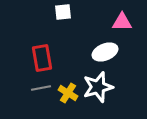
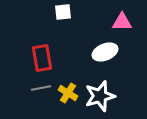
white star: moved 2 px right, 9 px down
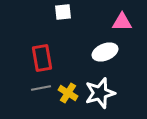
white star: moved 3 px up
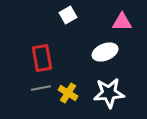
white square: moved 5 px right, 3 px down; rotated 24 degrees counterclockwise
white star: moved 9 px right; rotated 12 degrees clockwise
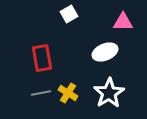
white square: moved 1 px right, 1 px up
pink triangle: moved 1 px right
gray line: moved 5 px down
white star: rotated 28 degrees counterclockwise
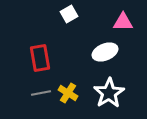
red rectangle: moved 2 px left
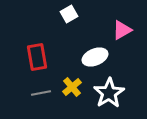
pink triangle: moved 1 px left, 8 px down; rotated 30 degrees counterclockwise
white ellipse: moved 10 px left, 5 px down
red rectangle: moved 3 px left, 1 px up
yellow cross: moved 4 px right, 6 px up; rotated 18 degrees clockwise
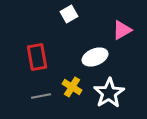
yellow cross: rotated 18 degrees counterclockwise
gray line: moved 3 px down
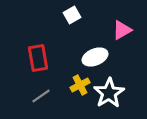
white square: moved 3 px right, 1 px down
red rectangle: moved 1 px right, 1 px down
yellow cross: moved 8 px right, 2 px up; rotated 30 degrees clockwise
gray line: rotated 24 degrees counterclockwise
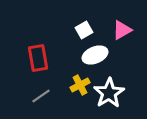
white square: moved 12 px right, 15 px down
white ellipse: moved 2 px up
